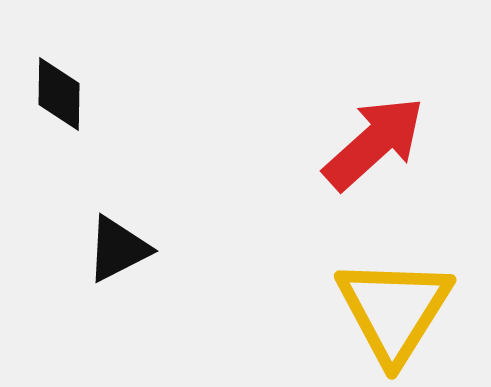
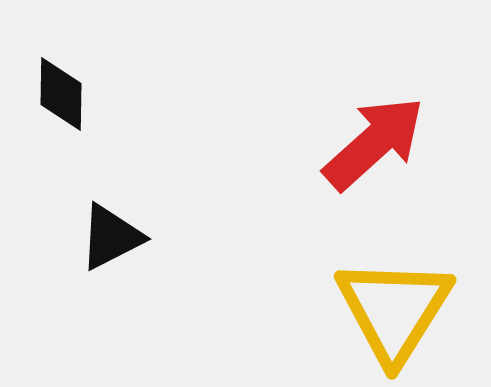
black diamond: moved 2 px right
black triangle: moved 7 px left, 12 px up
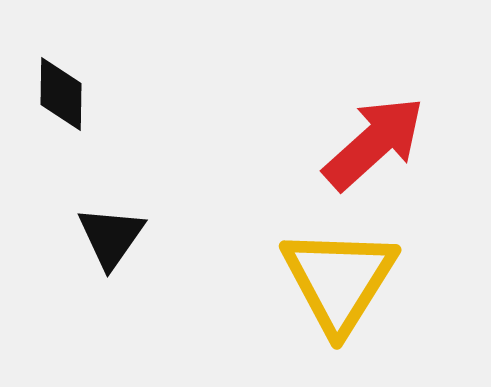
black triangle: rotated 28 degrees counterclockwise
yellow triangle: moved 55 px left, 30 px up
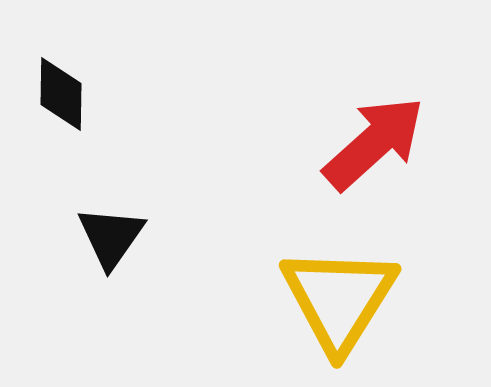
yellow triangle: moved 19 px down
